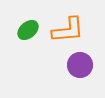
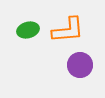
green ellipse: rotated 25 degrees clockwise
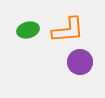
purple circle: moved 3 px up
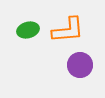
purple circle: moved 3 px down
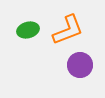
orange L-shape: rotated 16 degrees counterclockwise
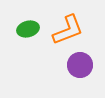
green ellipse: moved 1 px up
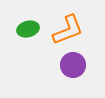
purple circle: moved 7 px left
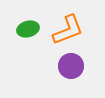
purple circle: moved 2 px left, 1 px down
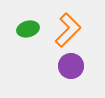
orange L-shape: rotated 24 degrees counterclockwise
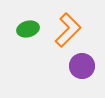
purple circle: moved 11 px right
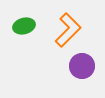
green ellipse: moved 4 px left, 3 px up
